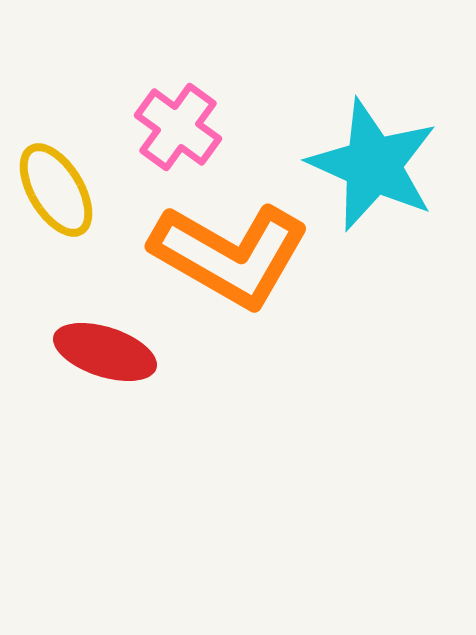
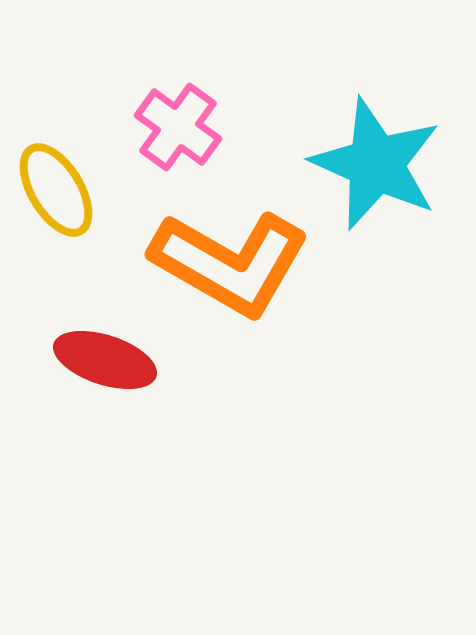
cyan star: moved 3 px right, 1 px up
orange L-shape: moved 8 px down
red ellipse: moved 8 px down
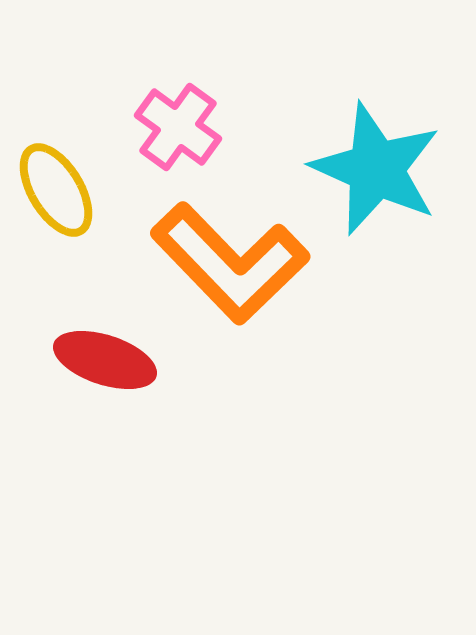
cyan star: moved 5 px down
orange L-shape: rotated 16 degrees clockwise
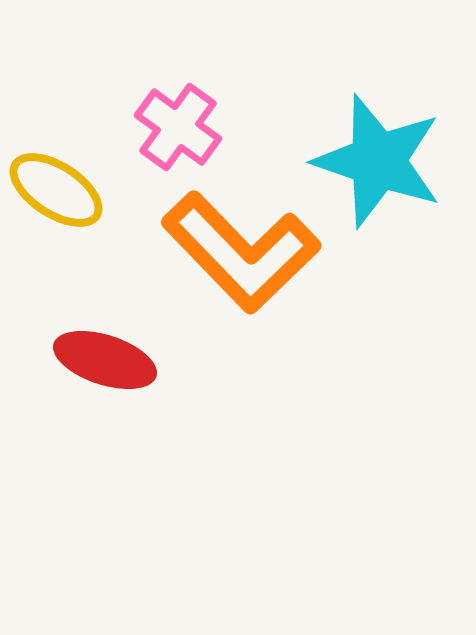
cyan star: moved 2 px right, 8 px up; rotated 5 degrees counterclockwise
yellow ellipse: rotated 26 degrees counterclockwise
orange L-shape: moved 11 px right, 11 px up
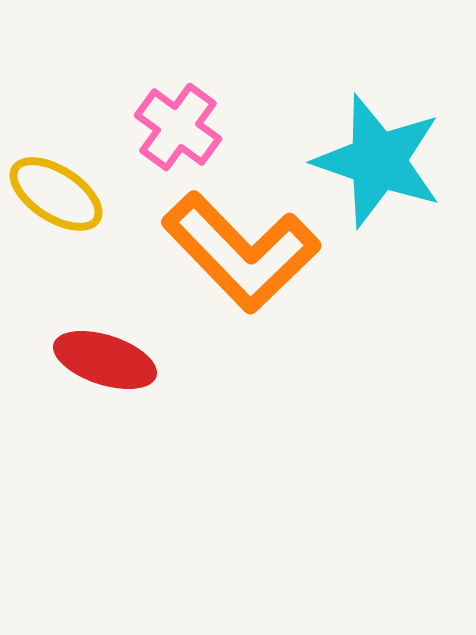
yellow ellipse: moved 4 px down
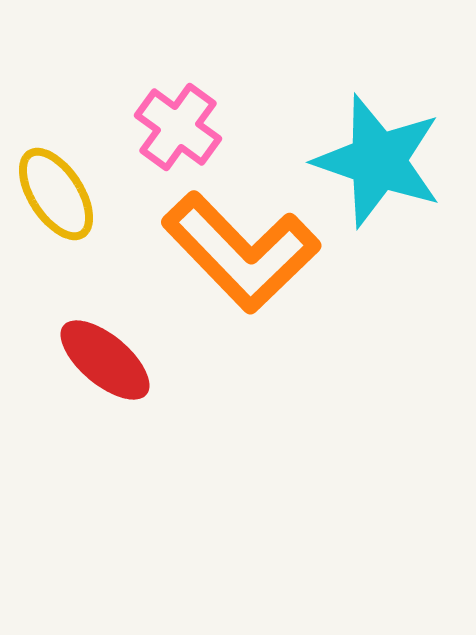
yellow ellipse: rotated 24 degrees clockwise
red ellipse: rotated 22 degrees clockwise
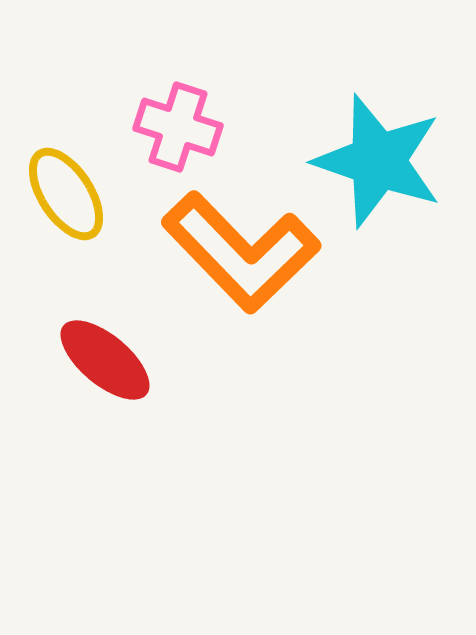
pink cross: rotated 18 degrees counterclockwise
yellow ellipse: moved 10 px right
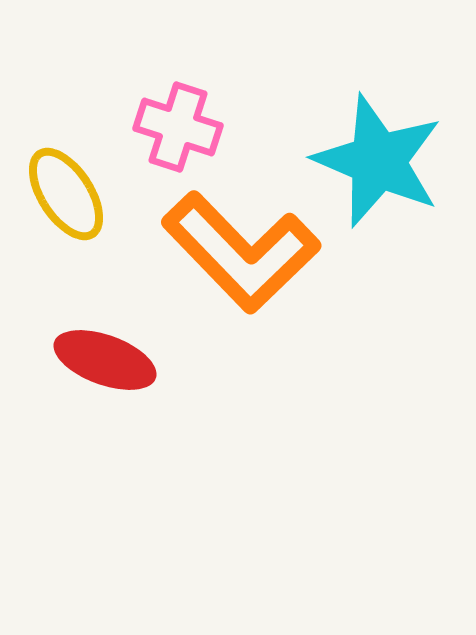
cyan star: rotated 4 degrees clockwise
red ellipse: rotated 20 degrees counterclockwise
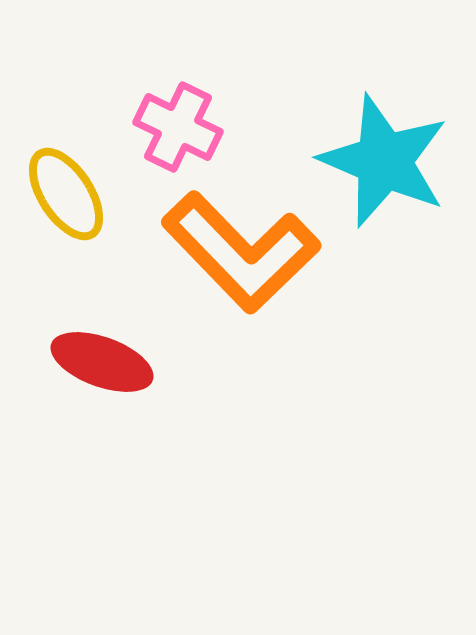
pink cross: rotated 8 degrees clockwise
cyan star: moved 6 px right
red ellipse: moved 3 px left, 2 px down
